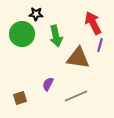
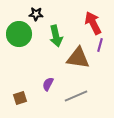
green circle: moved 3 px left
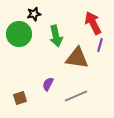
black star: moved 2 px left; rotated 16 degrees counterclockwise
brown triangle: moved 1 px left
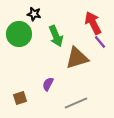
black star: rotated 24 degrees clockwise
green arrow: rotated 10 degrees counterclockwise
purple line: moved 3 px up; rotated 56 degrees counterclockwise
brown triangle: rotated 25 degrees counterclockwise
gray line: moved 7 px down
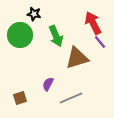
green circle: moved 1 px right, 1 px down
gray line: moved 5 px left, 5 px up
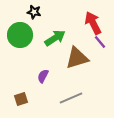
black star: moved 2 px up
green arrow: moved 1 px left, 2 px down; rotated 100 degrees counterclockwise
purple semicircle: moved 5 px left, 8 px up
brown square: moved 1 px right, 1 px down
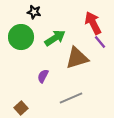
green circle: moved 1 px right, 2 px down
brown square: moved 9 px down; rotated 24 degrees counterclockwise
